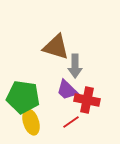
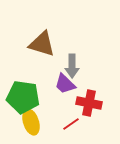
brown triangle: moved 14 px left, 3 px up
gray arrow: moved 3 px left
purple trapezoid: moved 2 px left, 6 px up
red cross: moved 2 px right, 3 px down
red line: moved 2 px down
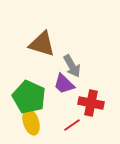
gray arrow: rotated 30 degrees counterclockwise
purple trapezoid: moved 1 px left
green pentagon: moved 6 px right; rotated 16 degrees clockwise
red cross: moved 2 px right
red line: moved 1 px right, 1 px down
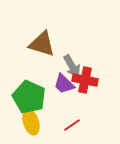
red cross: moved 6 px left, 23 px up
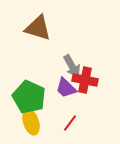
brown triangle: moved 4 px left, 16 px up
purple trapezoid: moved 2 px right, 4 px down
red line: moved 2 px left, 2 px up; rotated 18 degrees counterclockwise
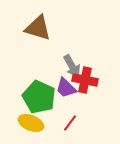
green pentagon: moved 10 px right
yellow ellipse: moved 1 px down; rotated 50 degrees counterclockwise
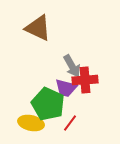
brown triangle: rotated 8 degrees clockwise
red cross: rotated 15 degrees counterclockwise
purple trapezoid: rotated 30 degrees counterclockwise
green pentagon: moved 9 px right, 7 px down
yellow ellipse: rotated 10 degrees counterclockwise
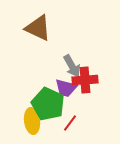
yellow ellipse: moved 1 px right, 2 px up; rotated 70 degrees clockwise
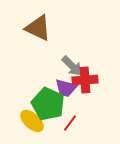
gray arrow: rotated 15 degrees counterclockwise
yellow ellipse: rotated 40 degrees counterclockwise
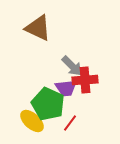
purple trapezoid: rotated 20 degrees counterclockwise
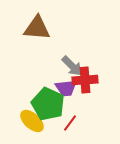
brown triangle: moved 1 px left; rotated 20 degrees counterclockwise
